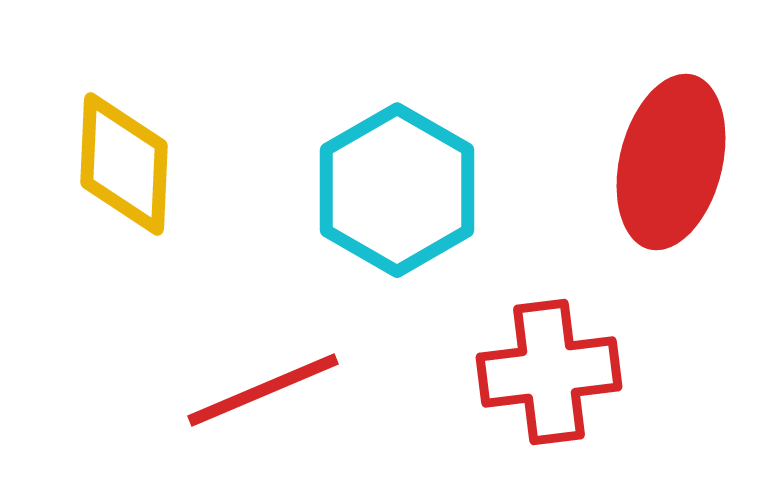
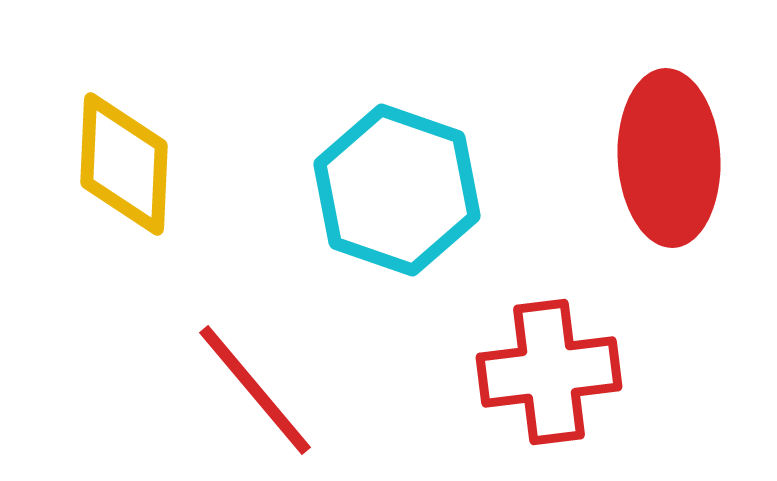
red ellipse: moved 2 px left, 4 px up; rotated 17 degrees counterclockwise
cyan hexagon: rotated 11 degrees counterclockwise
red line: moved 8 px left; rotated 73 degrees clockwise
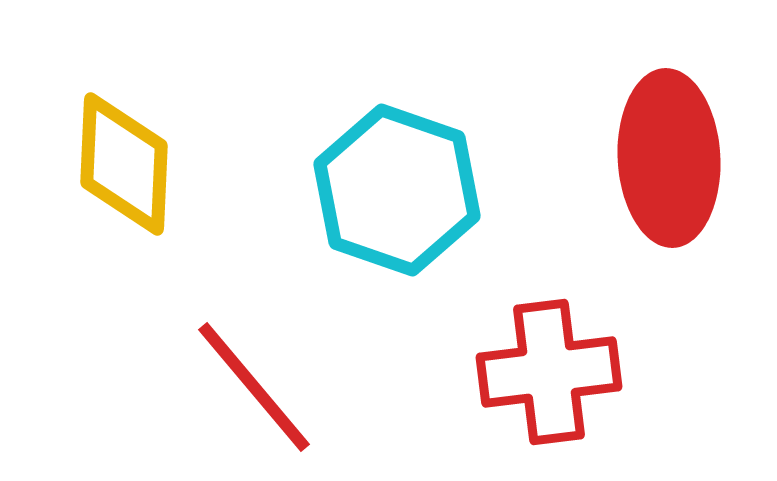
red line: moved 1 px left, 3 px up
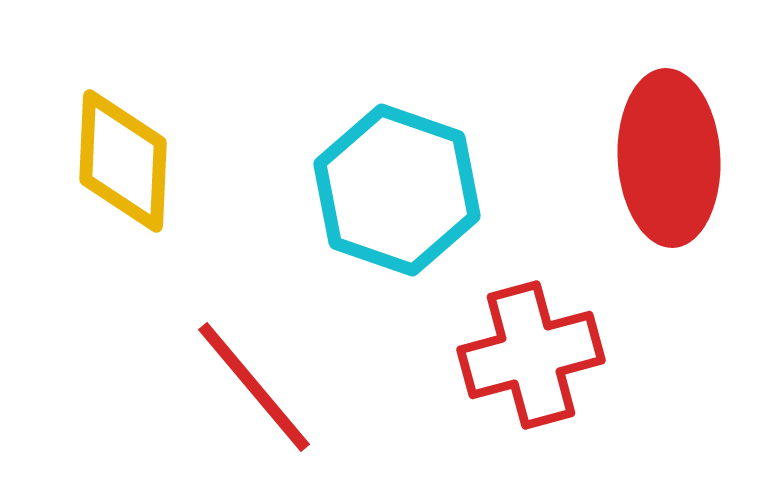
yellow diamond: moved 1 px left, 3 px up
red cross: moved 18 px left, 17 px up; rotated 8 degrees counterclockwise
